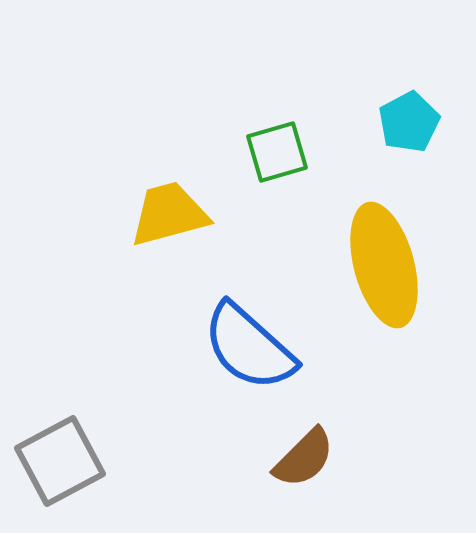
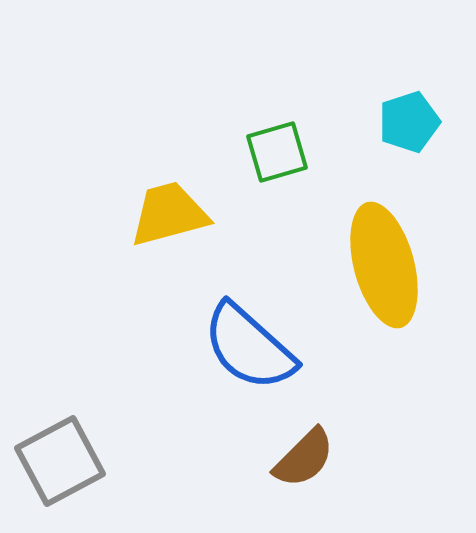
cyan pentagon: rotated 10 degrees clockwise
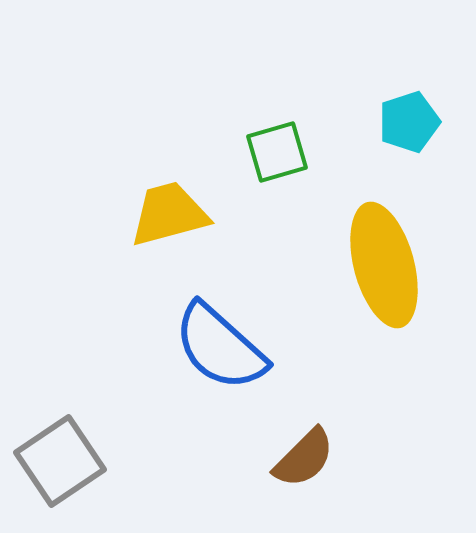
blue semicircle: moved 29 px left
gray square: rotated 6 degrees counterclockwise
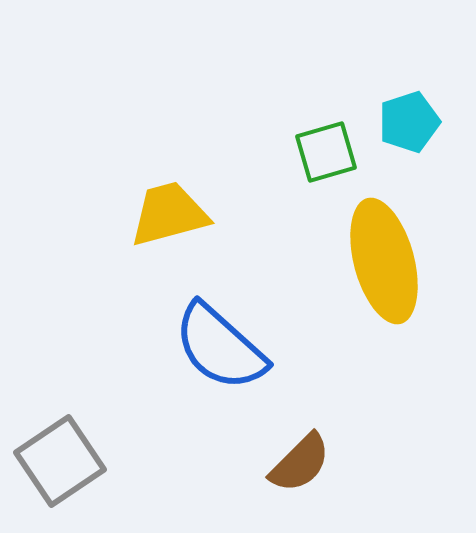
green square: moved 49 px right
yellow ellipse: moved 4 px up
brown semicircle: moved 4 px left, 5 px down
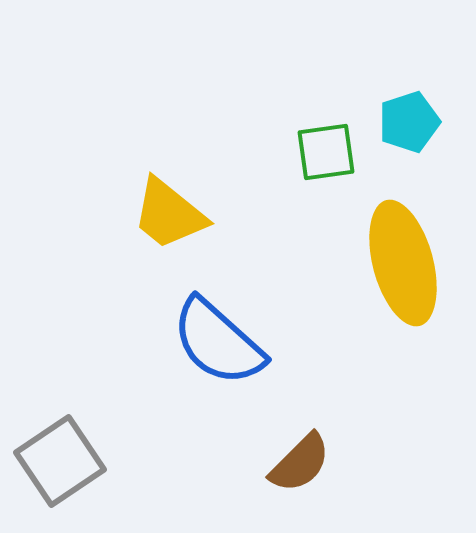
green square: rotated 8 degrees clockwise
yellow trapezoid: rotated 126 degrees counterclockwise
yellow ellipse: moved 19 px right, 2 px down
blue semicircle: moved 2 px left, 5 px up
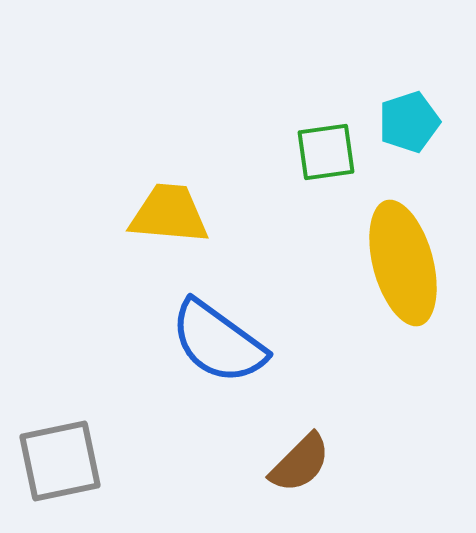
yellow trapezoid: rotated 146 degrees clockwise
blue semicircle: rotated 6 degrees counterclockwise
gray square: rotated 22 degrees clockwise
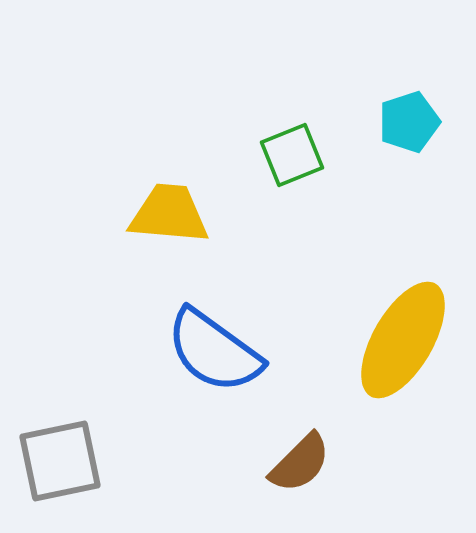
green square: moved 34 px left, 3 px down; rotated 14 degrees counterclockwise
yellow ellipse: moved 77 px down; rotated 45 degrees clockwise
blue semicircle: moved 4 px left, 9 px down
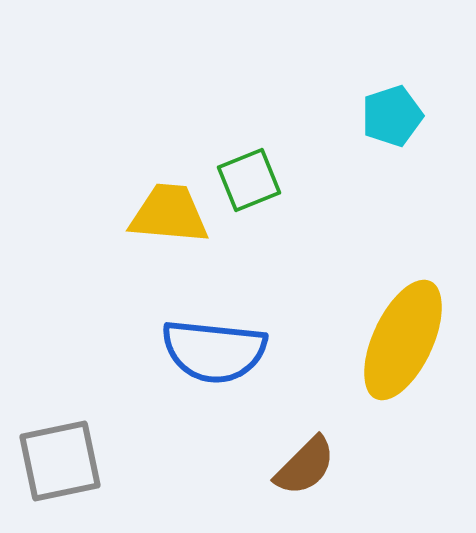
cyan pentagon: moved 17 px left, 6 px up
green square: moved 43 px left, 25 px down
yellow ellipse: rotated 5 degrees counterclockwise
blue semicircle: rotated 30 degrees counterclockwise
brown semicircle: moved 5 px right, 3 px down
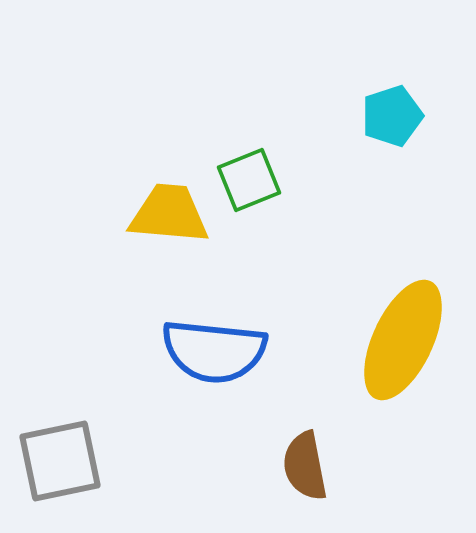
brown semicircle: rotated 124 degrees clockwise
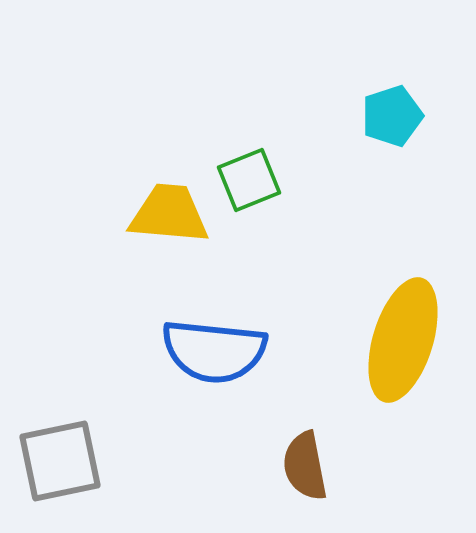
yellow ellipse: rotated 8 degrees counterclockwise
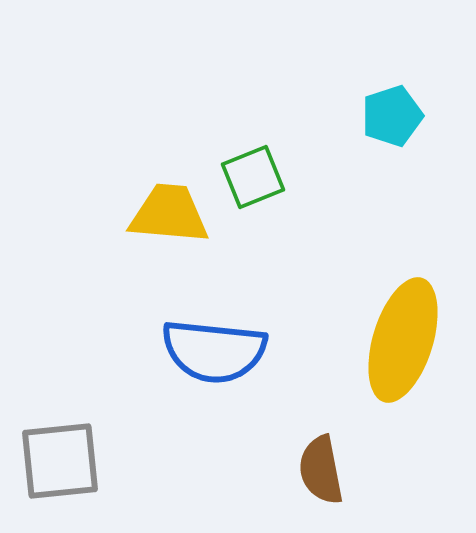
green square: moved 4 px right, 3 px up
gray square: rotated 6 degrees clockwise
brown semicircle: moved 16 px right, 4 px down
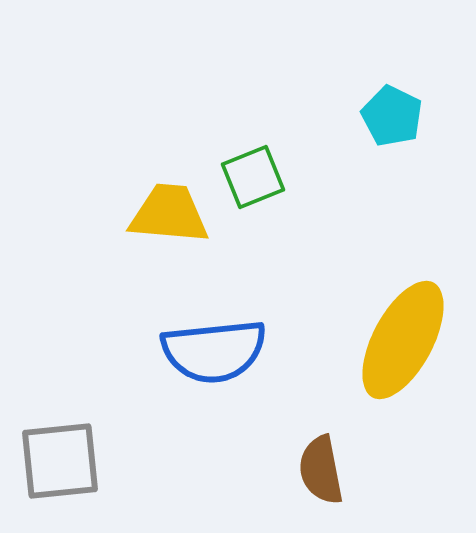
cyan pentagon: rotated 28 degrees counterclockwise
yellow ellipse: rotated 11 degrees clockwise
blue semicircle: rotated 12 degrees counterclockwise
